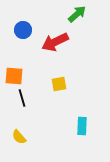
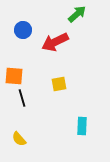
yellow semicircle: moved 2 px down
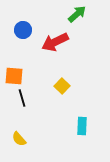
yellow square: moved 3 px right, 2 px down; rotated 35 degrees counterclockwise
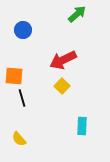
red arrow: moved 8 px right, 18 px down
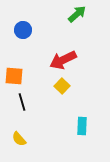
black line: moved 4 px down
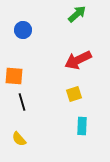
red arrow: moved 15 px right
yellow square: moved 12 px right, 8 px down; rotated 28 degrees clockwise
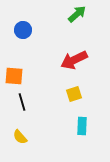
red arrow: moved 4 px left
yellow semicircle: moved 1 px right, 2 px up
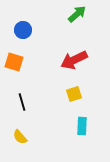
orange square: moved 14 px up; rotated 12 degrees clockwise
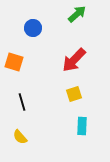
blue circle: moved 10 px right, 2 px up
red arrow: rotated 20 degrees counterclockwise
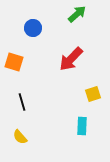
red arrow: moved 3 px left, 1 px up
yellow square: moved 19 px right
